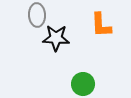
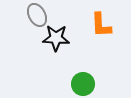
gray ellipse: rotated 25 degrees counterclockwise
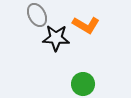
orange L-shape: moved 15 px left; rotated 56 degrees counterclockwise
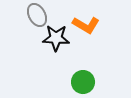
green circle: moved 2 px up
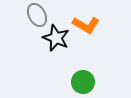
black star: rotated 20 degrees clockwise
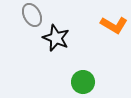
gray ellipse: moved 5 px left
orange L-shape: moved 28 px right
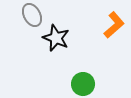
orange L-shape: rotated 72 degrees counterclockwise
green circle: moved 2 px down
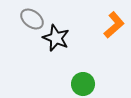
gray ellipse: moved 4 px down; rotated 25 degrees counterclockwise
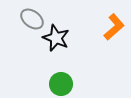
orange L-shape: moved 2 px down
green circle: moved 22 px left
